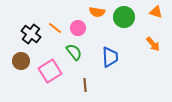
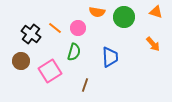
green semicircle: rotated 54 degrees clockwise
brown line: rotated 24 degrees clockwise
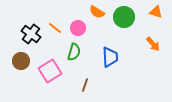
orange semicircle: rotated 21 degrees clockwise
